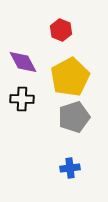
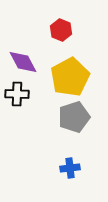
black cross: moved 5 px left, 5 px up
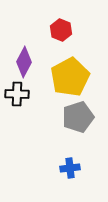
purple diamond: moved 1 px right; rotated 56 degrees clockwise
gray pentagon: moved 4 px right
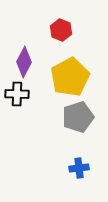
blue cross: moved 9 px right
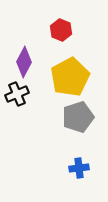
black cross: rotated 25 degrees counterclockwise
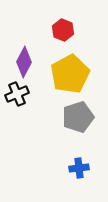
red hexagon: moved 2 px right
yellow pentagon: moved 3 px up
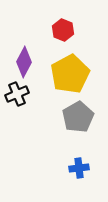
gray pentagon: rotated 12 degrees counterclockwise
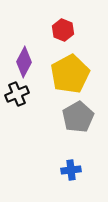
blue cross: moved 8 px left, 2 px down
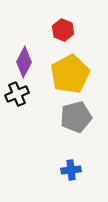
gray pentagon: moved 2 px left; rotated 16 degrees clockwise
